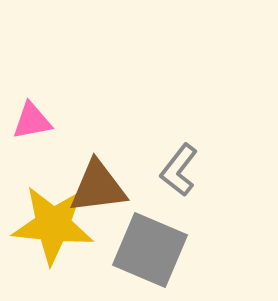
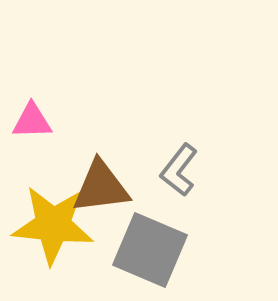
pink triangle: rotated 9 degrees clockwise
brown triangle: moved 3 px right
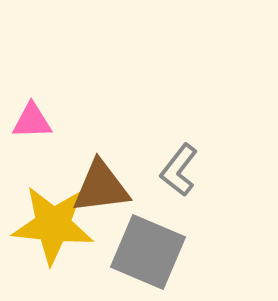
gray square: moved 2 px left, 2 px down
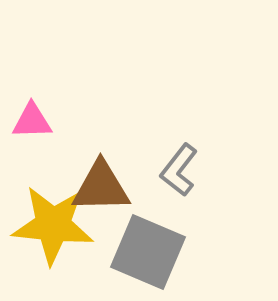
brown triangle: rotated 6 degrees clockwise
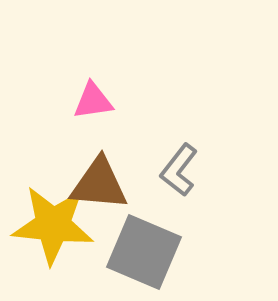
pink triangle: moved 61 px right, 20 px up; rotated 6 degrees counterclockwise
brown triangle: moved 2 px left, 3 px up; rotated 6 degrees clockwise
gray square: moved 4 px left
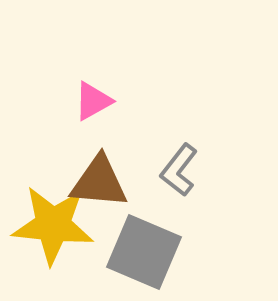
pink triangle: rotated 21 degrees counterclockwise
brown triangle: moved 2 px up
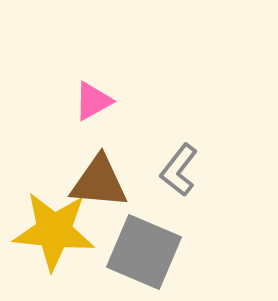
yellow star: moved 1 px right, 6 px down
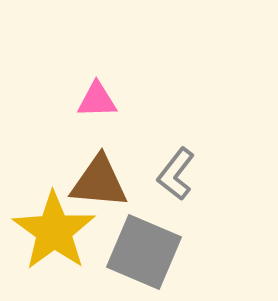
pink triangle: moved 4 px right, 1 px up; rotated 27 degrees clockwise
gray L-shape: moved 3 px left, 4 px down
yellow star: rotated 30 degrees clockwise
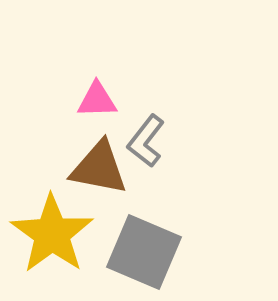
gray L-shape: moved 30 px left, 33 px up
brown triangle: moved 14 px up; rotated 6 degrees clockwise
yellow star: moved 2 px left, 3 px down
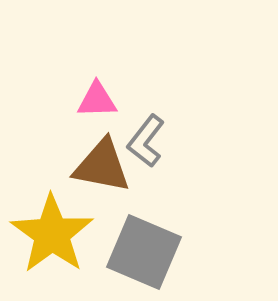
brown triangle: moved 3 px right, 2 px up
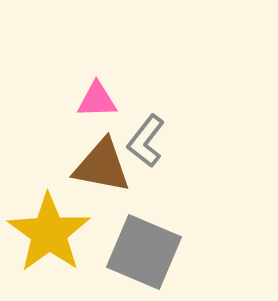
yellow star: moved 3 px left, 1 px up
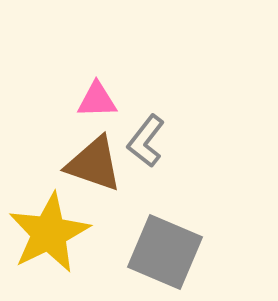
brown triangle: moved 8 px left, 2 px up; rotated 8 degrees clockwise
yellow star: rotated 10 degrees clockwise
gray square: moved 21 px right
